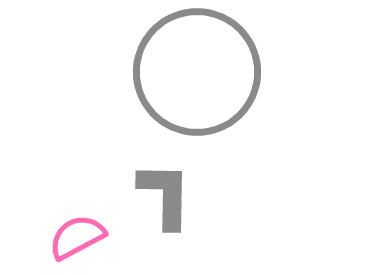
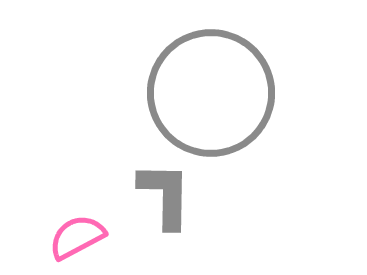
gray circle: moved 14 px right, 21 px down
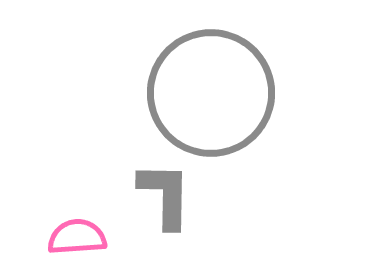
pink semicircle: rotated 24 degrees clockwise
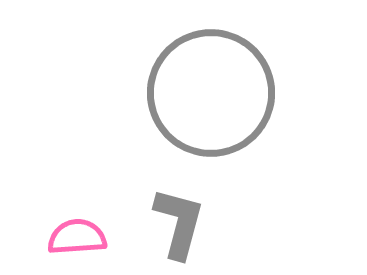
gray L-shape: moved 14 px right, 28 px down; rotated 14 degrees clockwise
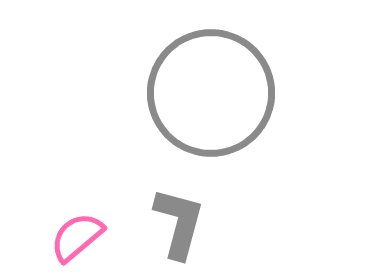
pink semicircle: rotated 36 degrees counterclockwise
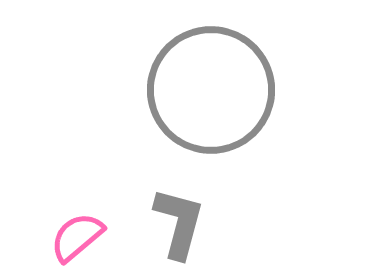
gray circle: moved 3 px up
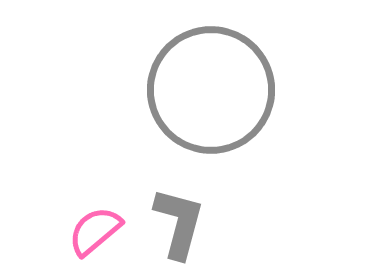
pink semicircle: moved 18 px right, 6 px up
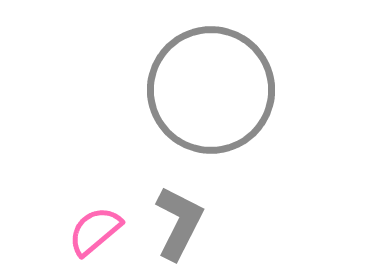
gray L-shape: rotated 12 degrees clockwise
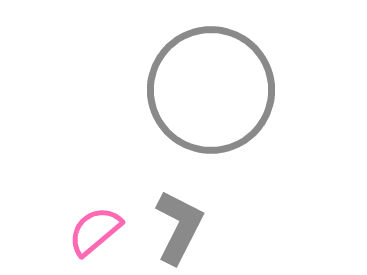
gray L-shape: moved 4 px down
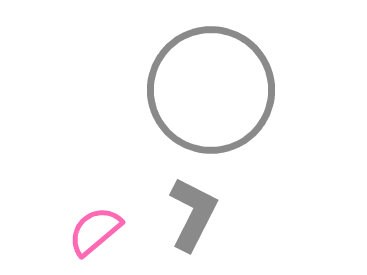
gray L-shape: moved 14 px right, 13 px up
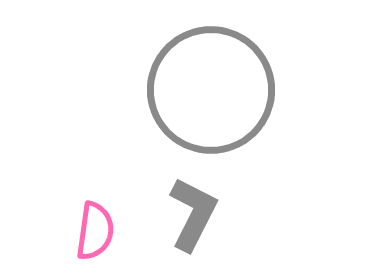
pink semicircle: rotated 138 degrees clockwise
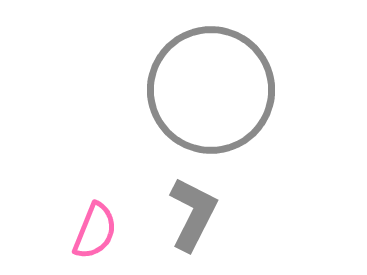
pink semicircle: rotated 14 degrees clockwise
